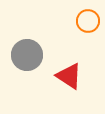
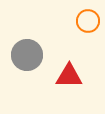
red triangle: rotated 32 degrees counterclockwise
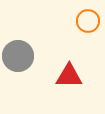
gray circle: moved 9 px left, 1 px down
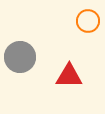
gray circle: moved 2 px right, 1 px down
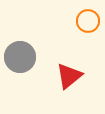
red triangle: rotated 40 degrees counterclockwise
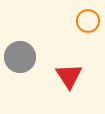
red triangle: rotated 24 degrees counterclockwise
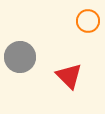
red triangle: rotated 12 degrees counterclockwise
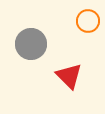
gray circle: moved 11 px right, 13 px up
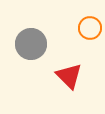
orange circle: moved 2 px right, 7 px down
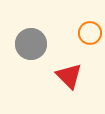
orange circle: moved 5 px down
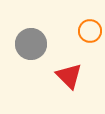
orange circle: moved 2 px up
